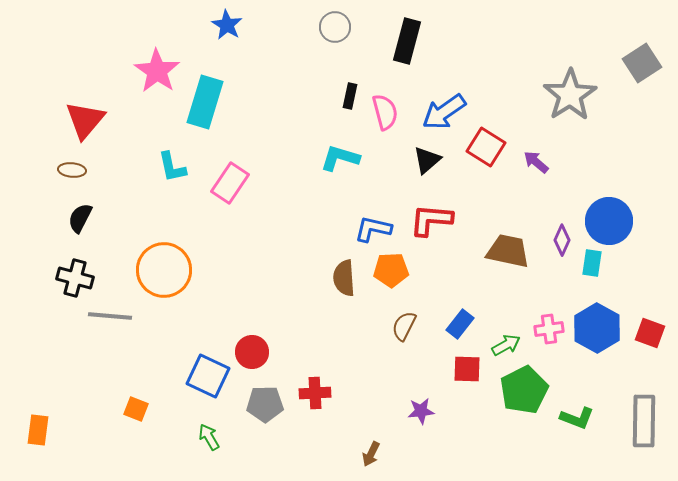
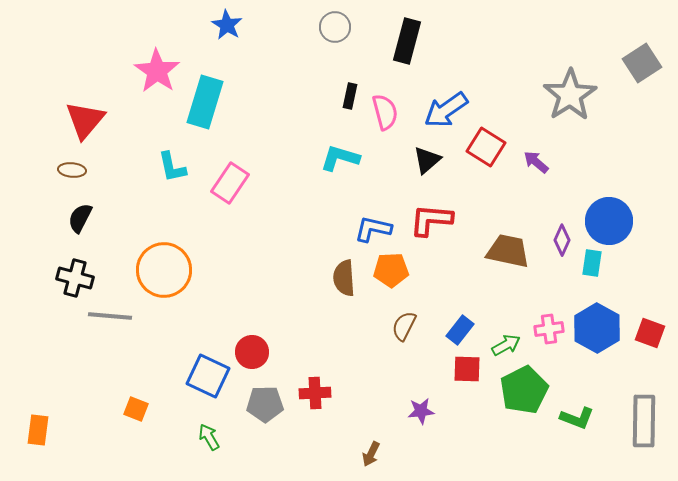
blue arrow at (444, 112): moved 2 px right, 2 px up
blue rectangle at (460, 324): moved 6 px down
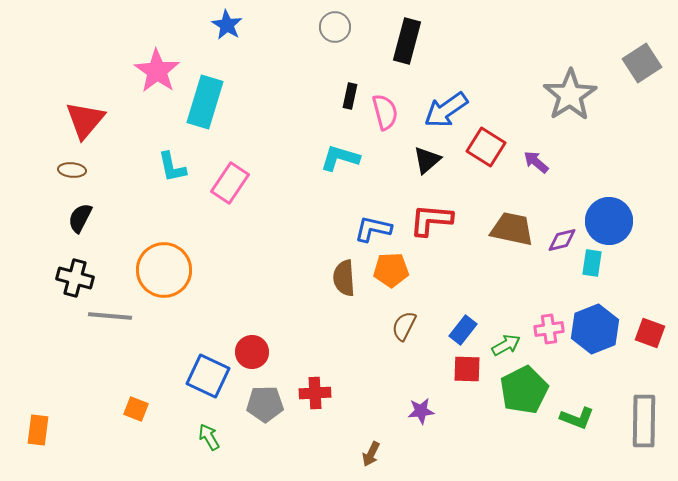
purple diamond at (562, 240): rotated 52 degrees clockwise
brown trapezoid at (508, 251): moved 4 px right, 22 px up
blue hexagon at (597, 328): moved 2 px left, 1 px down; rotated 9 degrees clockwise
blue rectangle at (460, 330): moved 3 px right
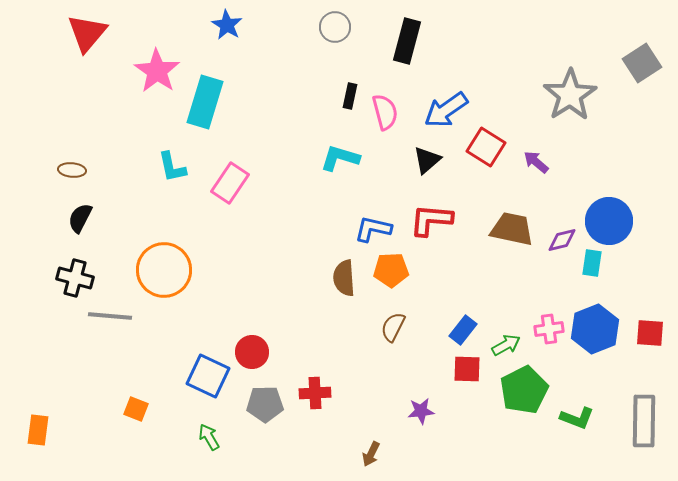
red triangle at (85, 120): moved 2 px right, 87 px up
brown semicircle at (404, 326): moved 11 px left, 1 px down
red square at (650, 333): rotated 16 degrees counterclockwise
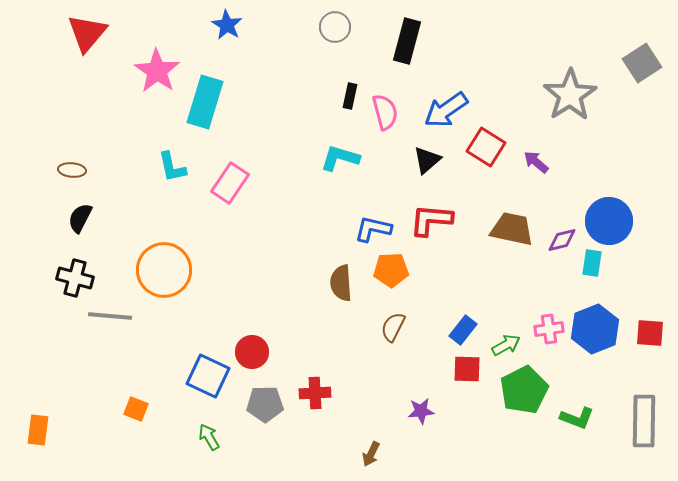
brown semicircle at (344, 278): moved 3 px left, 5 px down
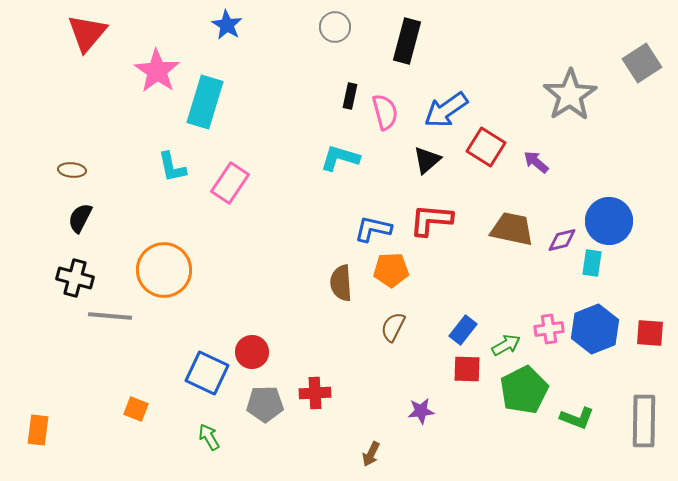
blue square at (208, 376): moved 1 px left, 3 px up
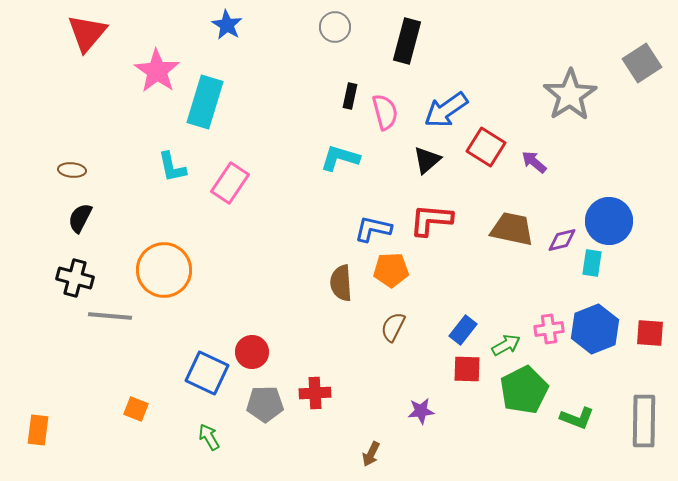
purple arrow at (536, 162): moved 2 px left
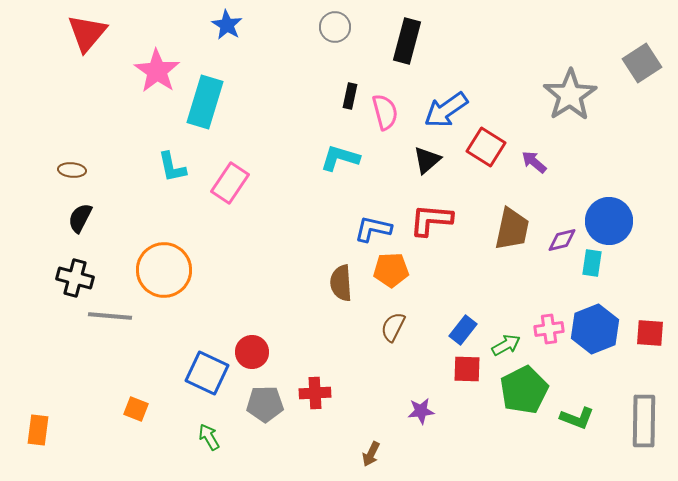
brown trapezoid at (512, 229): rotated 90 degrees clockwise
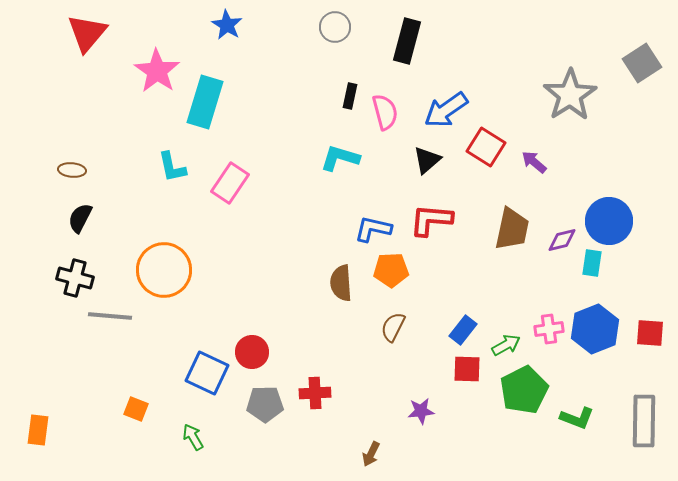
green arrow at (209, 437): moved 16 px left
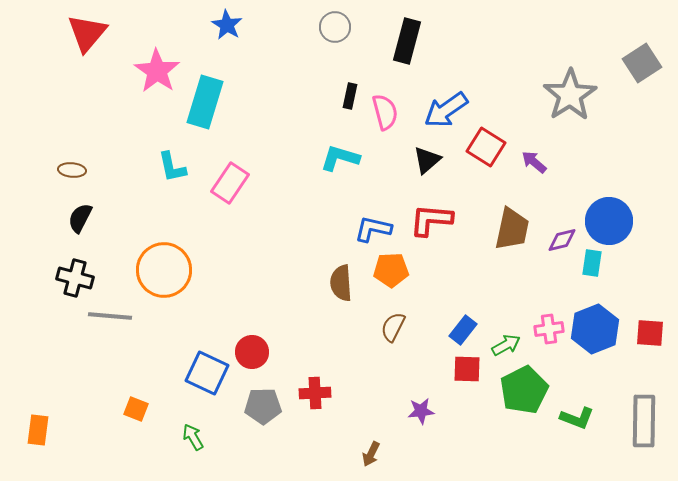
gray pentagon at (265, 404): moved 2 px left, 2 px down
